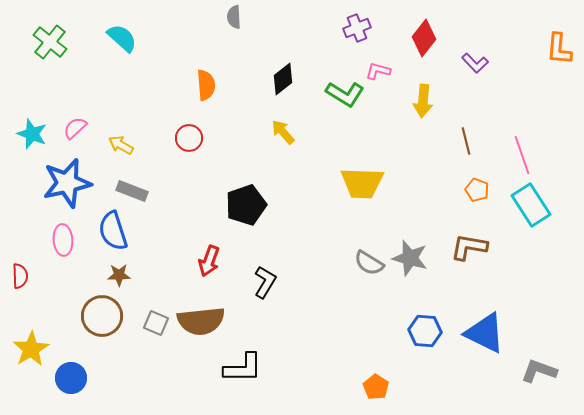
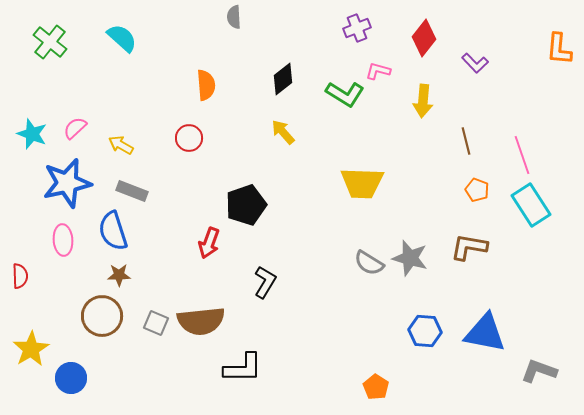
red arrow at (209, 261): moved 18 px up
blue triangle at (485, 333): rotated 15 degrees counterclockwise
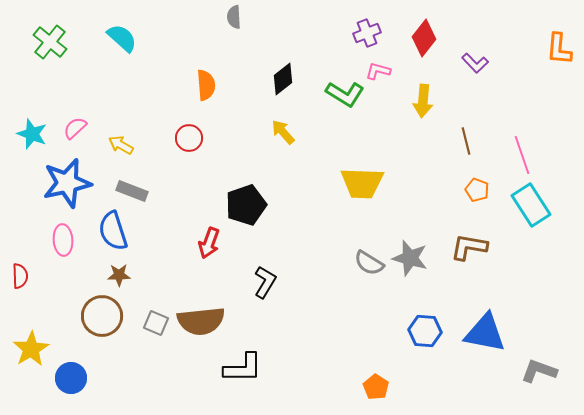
purple cross at (357, 28): moved 10 px right, 5 px down
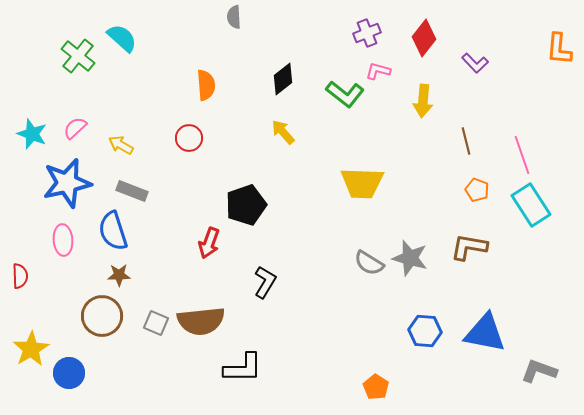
green cross at (50, 42): moved 28 px right, 14 px down
green L-shape at (345, 94): rotated 6 degrees clockwise
blue circle at (71, 378): moved 2 px left, 5 px up
